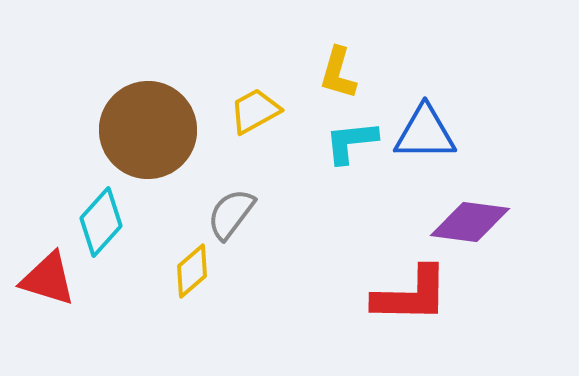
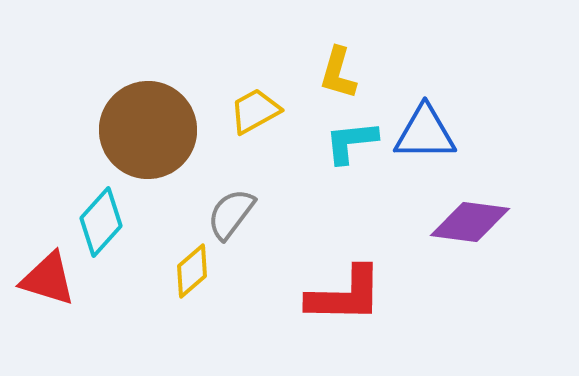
red L-shape: moved 66 px left
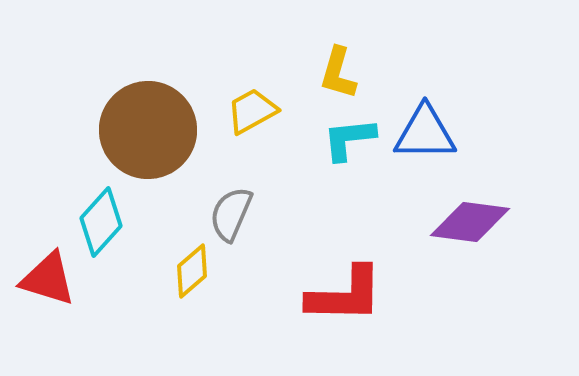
yellow trapezoid: moved 3 px left
cyan L-shape: moved 2 px left, 3 px up
gray semicircle: rotated 14 degrees counterclockwise
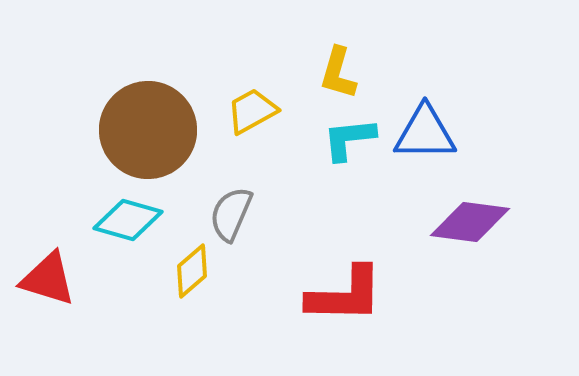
cyan diamond: moved 27 px right, 2 px up; rotated 64 degrees clockwise
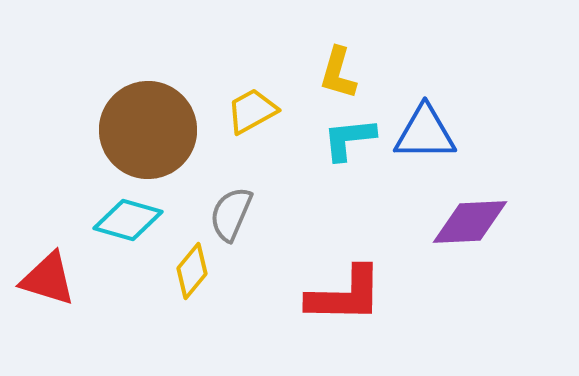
purple diamond: rotated 10 degrees counterclockwise
yellow diamond: rotated 10 degrees counterclockwise
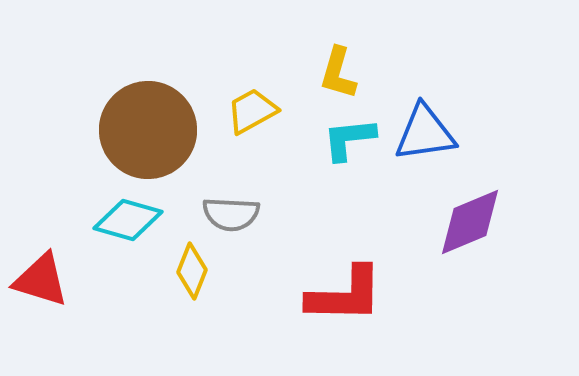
blue triangle: rotated 8 degrees counterclockwise
gray semicircle: rotated 110 degrees counterclockwise
purple diamond: rotated 20 degrees counterclockwise
yellow diamond: rotated 18 degrees counterclockwise
red triangle: moved 7 px left, 1 px down
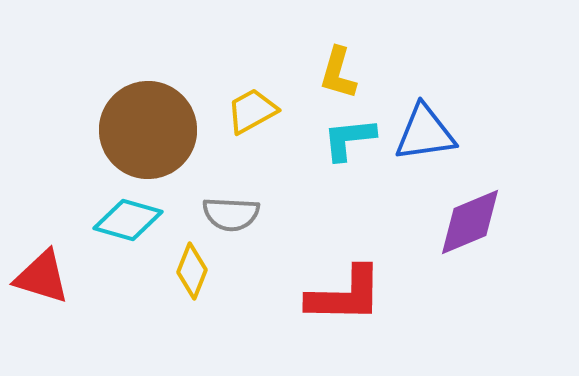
red triangle: moved 1 px right, 3 px up
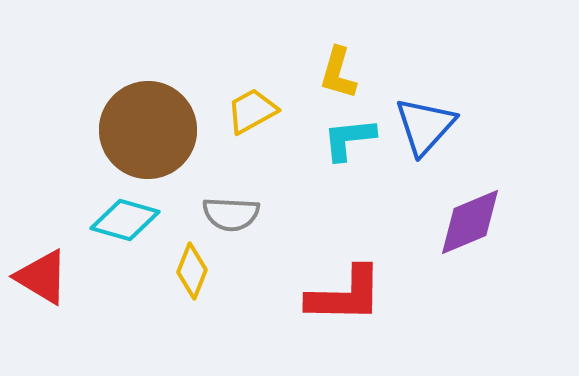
blue triangle: moved 7 px up; rotated 40 degrees counterclockwise
cyan diamond: moved 3 px left
red triangle: rotated 14 degrees clockwise
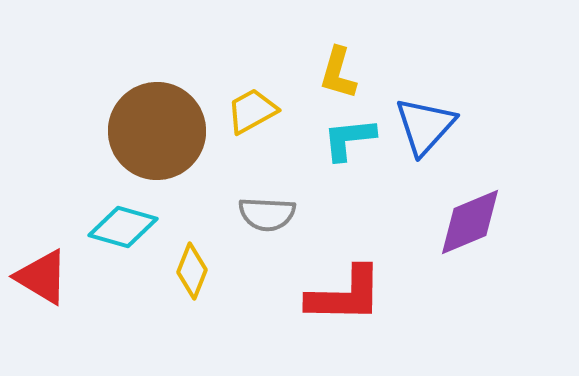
brown circle: moved 9 px right, 1 px down
gray semicircle: moved 36 px right
cyan diamond: moved 2 px left, 7 px down
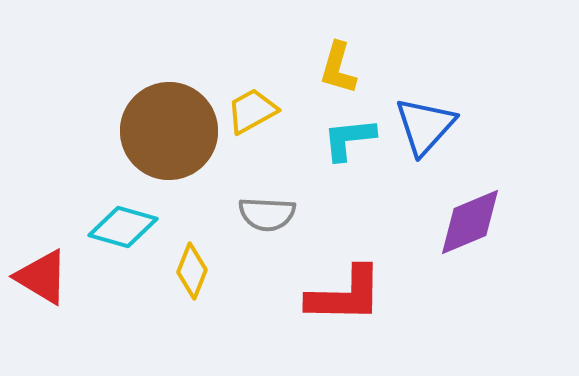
yellow L-shape: moved 5 px up
brown circle: moved 12 px right
